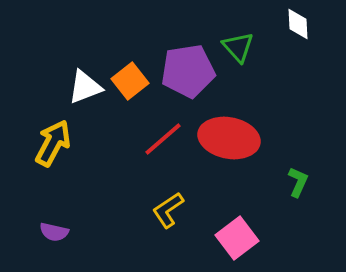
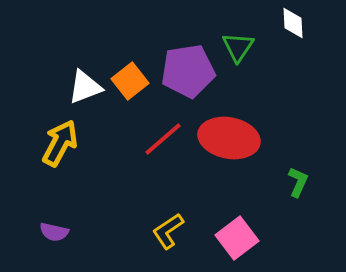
white diamond: moved 5 px left, 1 px up
green triangle: rotated 16 degrees clockwise
yellow arrow: moved 7 px right
yellow L-shape: moved 21 px down
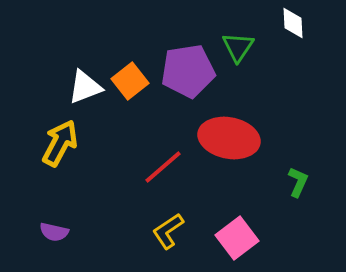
red line: moved 28 px down
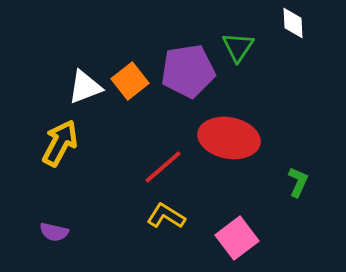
yellow L-shape: moved 2 px left, 15 px up; rotated 66 degrees clockwise
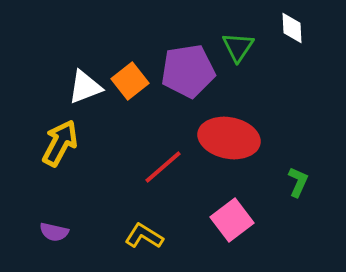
white diamond: moved 1 px left, 5 px down
yellow L-shape: moved 22 px left, 20 px down
pink square: moved 5 px left, 18 px up
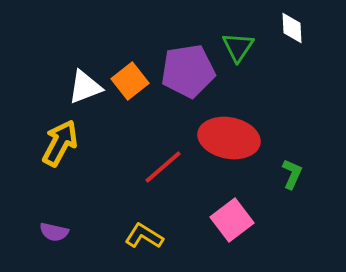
green L-shape: moved 6 px left, 8 px up
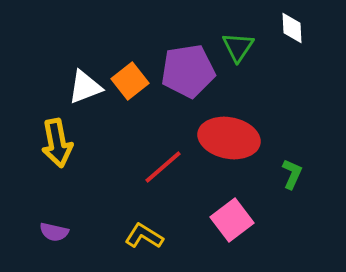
yellow arrow: moved 3 px left; rotated 141 degrees clockwise
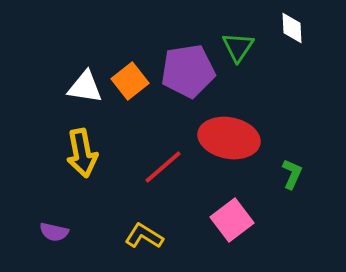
white triangle: rotated 30 degrees clockwise
yellow arrow: moved 25 px right, 10 px down
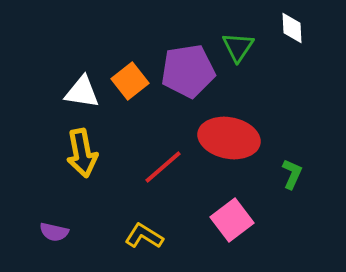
white triangle: moved 3 px left, 5 px down
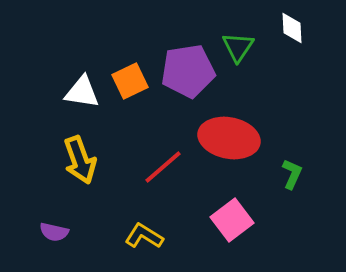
orange square: rotated 12 degrees clockwise
yellow arrow: moved 2 px left, 7 px down; rotated 9 degrees counterclockwise
